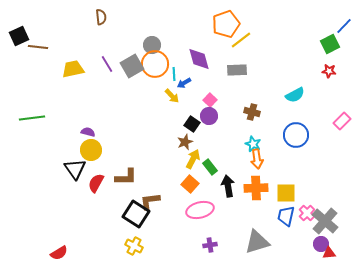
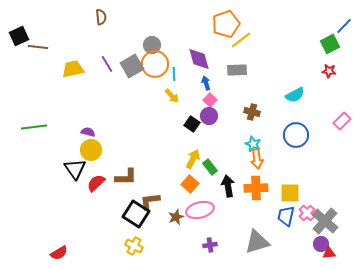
blue arrow at (184, 83): moved 22 px right; rotated 104 degrees clockwise
green line at (32, 118): moved 2 px right, 9 px down
brown star at (185, 142): moved 9 px left, 75 px down
red semicircle at (96, 183): rotated 18 degrees clockwise
yellow square at (286, 193): moved 4 px right
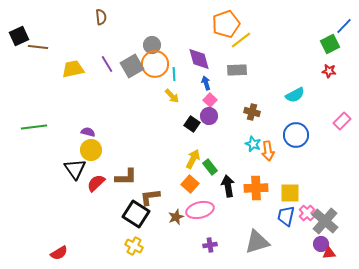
orange arrow at (257, 159): moved 11 px right, 8 px up
brown L-shape at (150, 201): moved 4 px up
